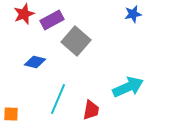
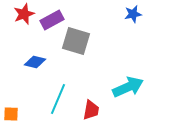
gray square: rotated 24 degrees counterclockwise
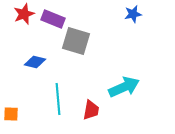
purple rectangle: moved 1 px right, 1 px up; rotated 50 degrees clockwise
cyan arrow: moved 4 px left
cyan line: rotated 28 degrees counterclockwise
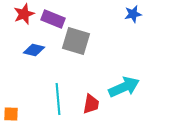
blue diamond: moved 1 px left, 12 px up
red trapezoid: moved 6 px up
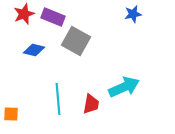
purple rectangle: moved 2 px up
gray square: rotated 12 degrees clockwise
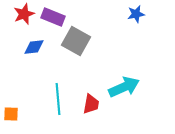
blue star: moved 3 px right
blue diamond: moved 3 px up; rotated 20 degrees counterclockwise
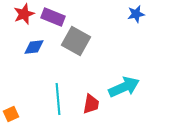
orange square: rotated 28 degrees counterclockwise
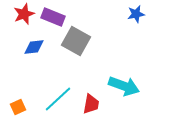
cyan arrow: moved 1 px up; rotated 44 degrees clockwise
cyan line: rotated 52 degrees clockwise
orange square: moved 7 px right, 7 px up
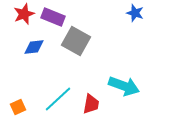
blue star: moved 1 px left, 1 px up; rotated 30 degrees clockwise
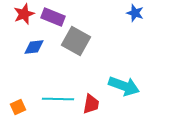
cyan line: rotated 44 degrees clockwise
